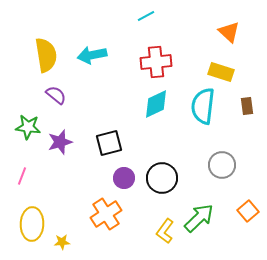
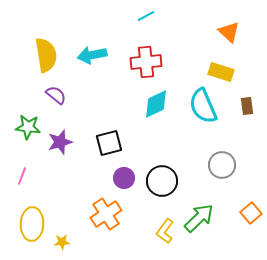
red cross: moved 10 px left
cyan semicircle: rotated 30 degrees counterclockwise
black circle: moved 3 px down
orange square: moved 3 px right, 2 px down
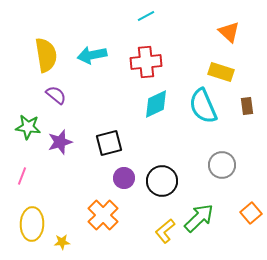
orange cross: moved 3 px left, 1 px down; rotated 12 degrees counterclockwise
yellow L-shape: rotated 15 degrees clockwise
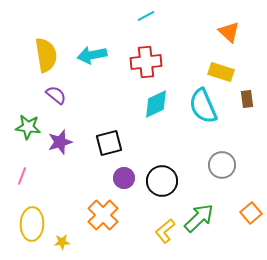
brown rectangle: moved 7 px up
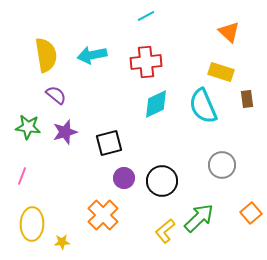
purple star: moved 5 px right, 10 px up
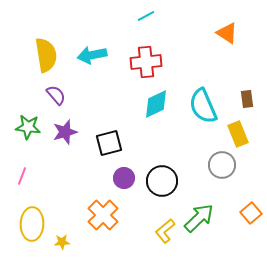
orange triangle: moved 2 px left, 1 px down; rotated 10 degrees counterclockwise
yellow rectangle: moved 17 px right, 62 px down; rotated 50 degrees clockwise
purple semicircle: rotated 10 degrees clockwise
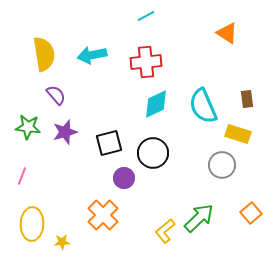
yellow semicircle: moved 2 px left, 1 px up
yellow rectangle: rotated 50 degrees counterclockwise
black circle: moved 9 px left, 28 px up
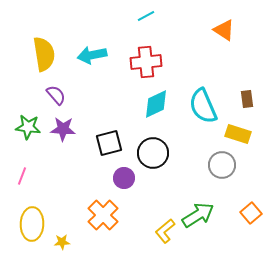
orange triangle: moved 3 px left, 3 px up
purple star: moved 2 px left, 3 px up; rotated 20 degrees clockwise
green arrow: moved 1 px left, 3 px up; rotated 12 degrees clockwise
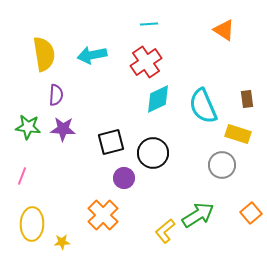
cyan line: moved 3 px right, 8 px down; rotated 24 degrees clockwise
red cross: rotated 28 degrees counterclockwise
purple semicircle: rotated 45 degrees clockwise
cyan diamond: moved 2 px right, 5 px up
black square: moved 2 px right, 1 px up
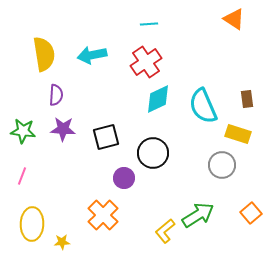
orange triangle: moved 10 px right, 11 px up
green star: moved 5 px left, 4 px down
black square: moved 5 px left, 5 px up
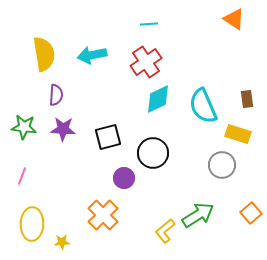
green star: moved 1 px right, 4 px up
black square: moved 2 px right
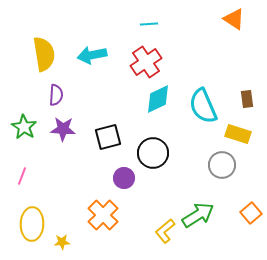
green star: rotated 25 degrees clockwise
